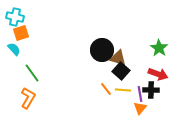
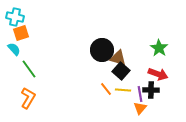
green line: moved 3 px left, 4 px up
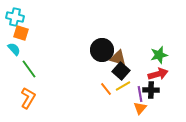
orange square: rotated 35 degrees clockwise
green star: moved 7 px down; rotated 24 degrees clockwise
red arrow: rotated 36 degrees counterclockwise
yellow line: moved 4 px up; rotated 35 degrees counterclockwise
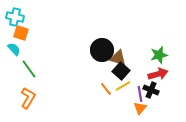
black cross: rotated 21 degrees clockwise
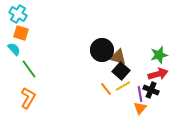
cyan cross: moved 3 px right, 3 px up; rotated 18 degrees clockwise
brown triangle: moved 1 px up
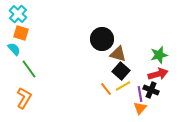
cyan cross: rotated 12 degrees clockwise
black circle: moved 11 px up
brown triangle: moved 3 px up
orange L-shape: moved 4 px left
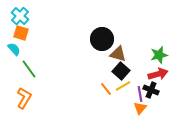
cyan cross: moved 2 px right, 2 px down
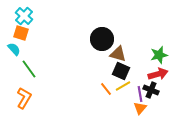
cyan cross: moved 4 px right
black square: rotated 18 degrees counterclockwise
